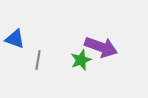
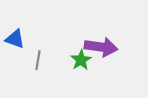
purple arrow: rotated 12 degrees counterclockwise
green star: rotated 10 degrees counterclockwise
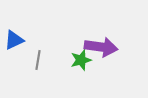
blue triangle: moved 1 px left, 1 px down; rotated 45 degrees counterclockwise
green star: rotated 15 degrees clockwise
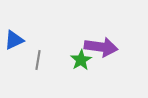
green star: rotated 15 degrees counterclockwise
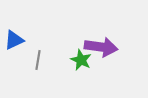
green star: rotated 15 degrees counterclockwise
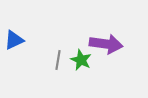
purple arrow: moved 5 px right, 3 px up
gray line: moved 20 px right
